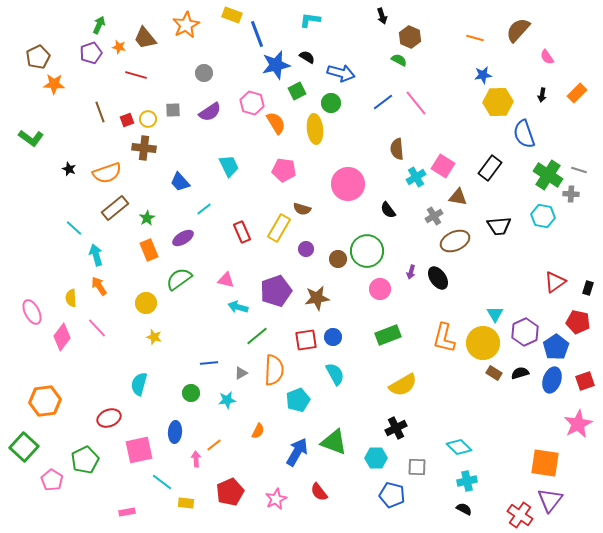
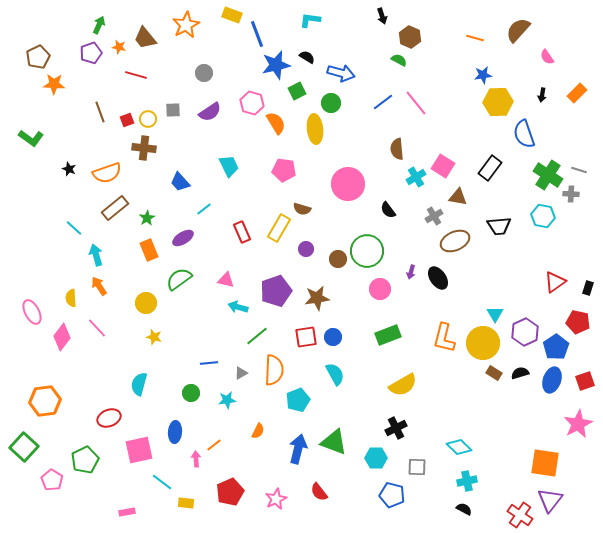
red square at (306, 340): moved 3 px up
blue arrow at (297, 452): moved 1 px right, 3 px up; rotated 16 degrees counterclockwise
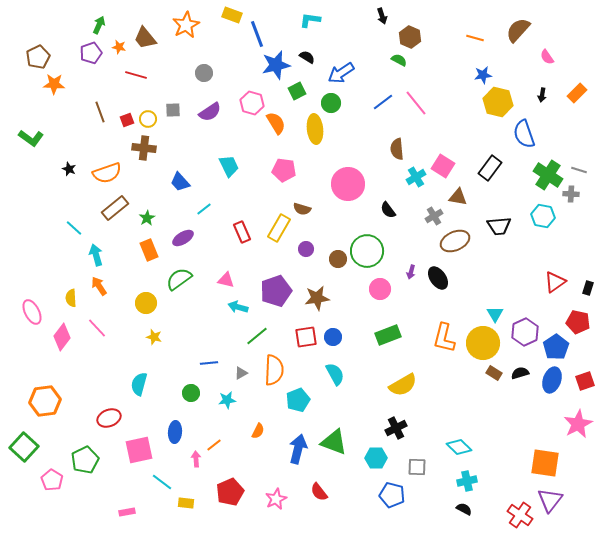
blue arrow at (341, 73): rotated 132 degrees clockwise
yellow hexagon at (498, 102): rotated 16 degrees clockwise
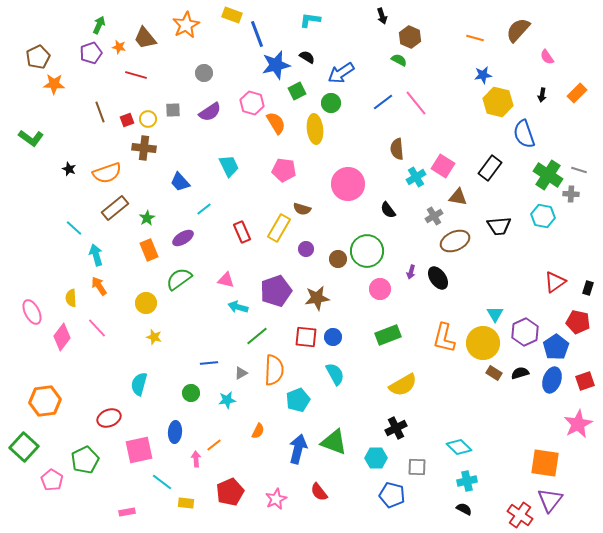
red square at (306, 337): rotated 15 degrees clockwise
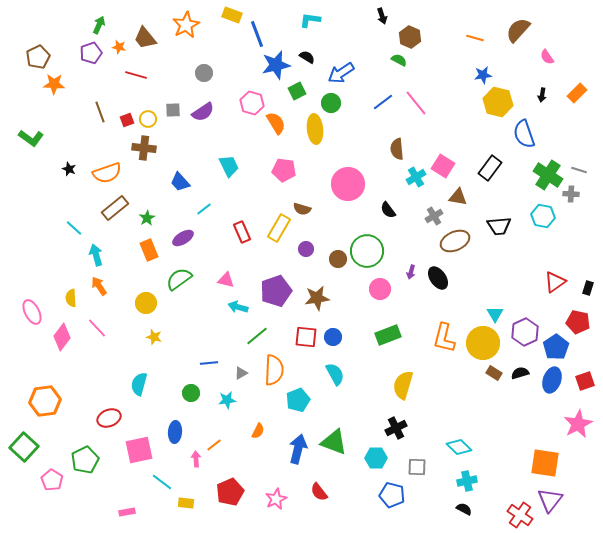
purple semicircle at (210, 112): moved 7 px left
yellow semicircle at (403, 385): rotated 136 degrees clockwise
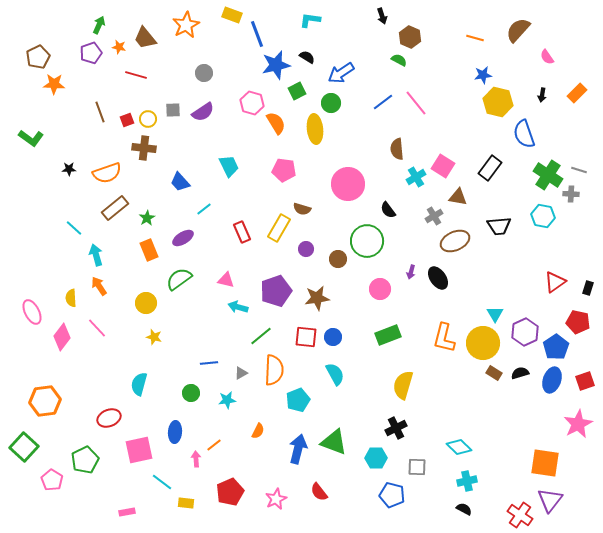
black star at (69, 169): rotated 24 degrees counterclockwise
green circle at (367, 251): moved 10 px up
green line at (257, 336): moved 4 px right
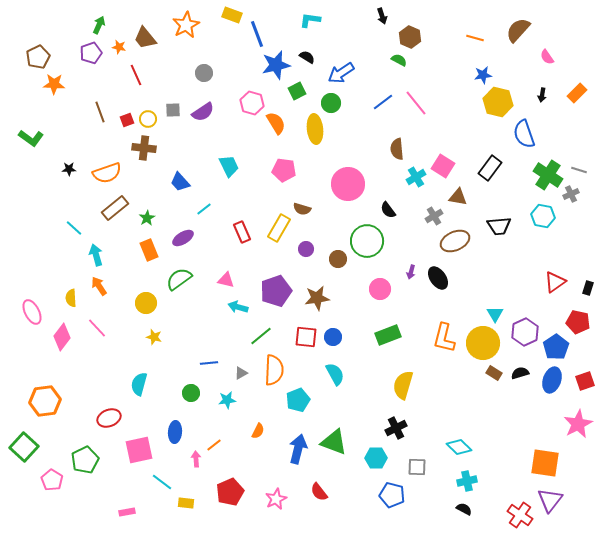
red line at (136, 75): rotated 50 degrees clockwise
gray cross at (571, 194): rotated 28 degrees counterclockwise
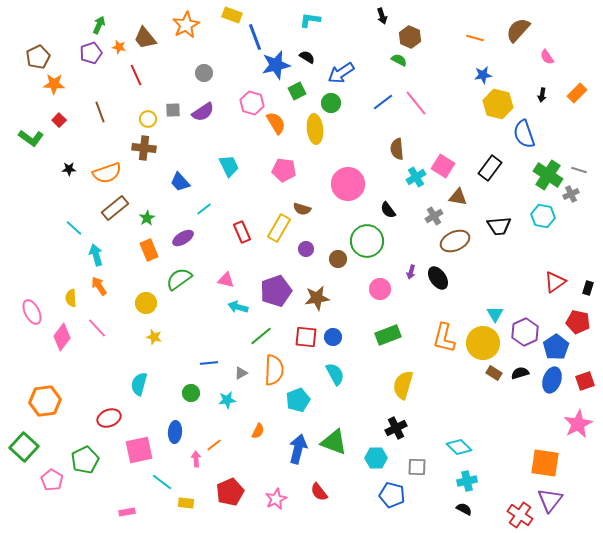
blue line at (257, 34): moved 2 px left, 3 px down
yellow hexagon at (498, 102): moved 2 px down
red square at (127, 120): moved 68 px left; rotated 24 degrees counterclockwise
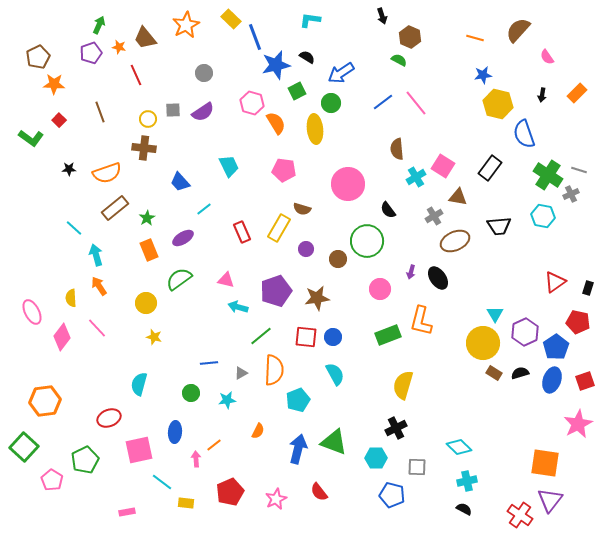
yellow rectangle at (232, 15): moved 1 px left, 4 px down; rotated 24 degrees clockwise
orange L-shape at (444, 338): moved 23 px left, 17 px up
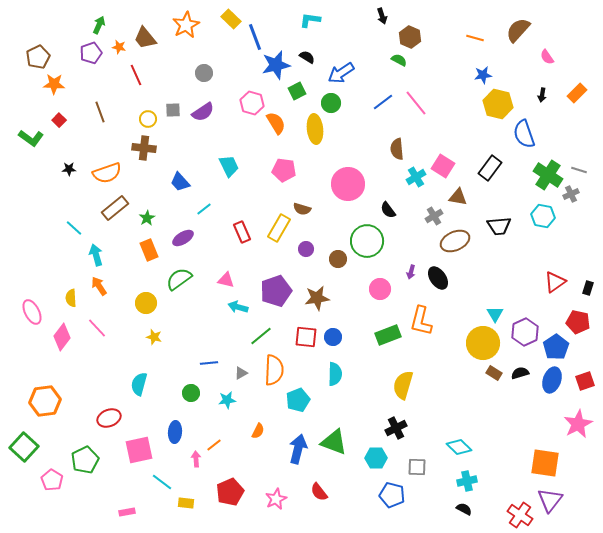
cyan semicircle at (335, 374): rotated 30 degrees clockwise
